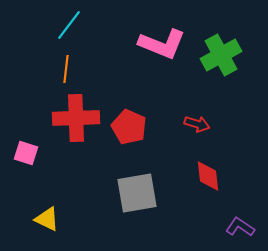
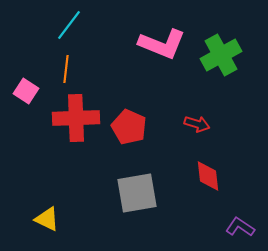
pink square: moved 62 px up; rotated 15 degrees clockwise
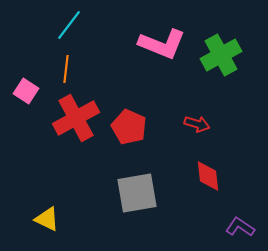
red cross: rotated 27 degrees counterclockwise
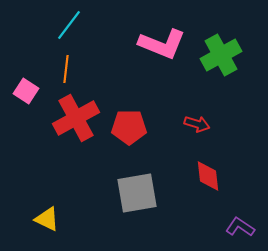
red pentagon: rotated 24 degrees counterclockwise
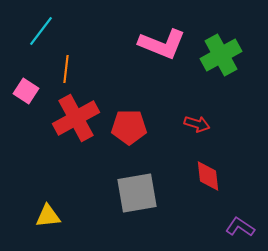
cyan line: moved 28 px left, 6 px down
yellow triangle: moved 1 px right, 3 px up; rotated 32 degrees counterclockwise
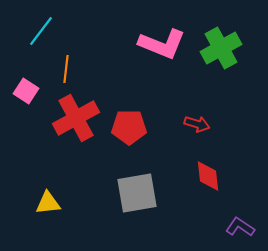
green cross: moved 7 px up
yellow triangle: moved 13 px up
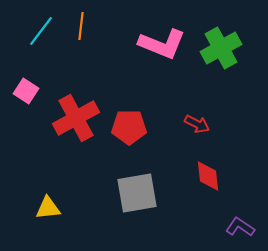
orange line: moved 15 px right, 43 px up
red arrow: rotated 10 degrees clockwise
yellow triangle: moved 5 px down
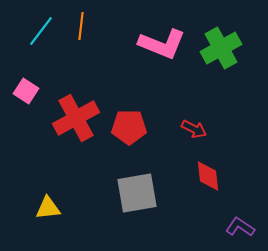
red arrow: moved 3 px left, 5 px down
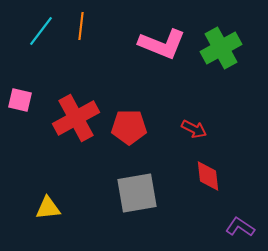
pink square: moved 6 px left, 9 px down; rotated 20 degrees counterclockwise
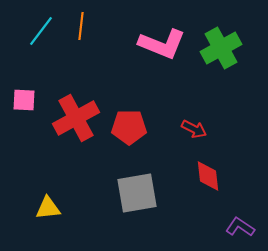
pink square: moved 4 px right; rotated 10 degrees counterclockwise
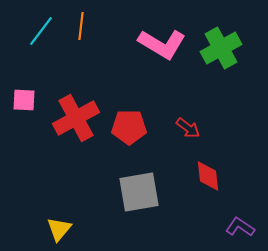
pink L-shape: rotated 9 degrees clockwise
red arrow: moved 6 px left, 1 px up; rotated 10 degrees clockwise
gray square: moved 2 px right, 1 px up
yellow triangle: moved 11 px right, 21 px down; rotated 44 degrees counterclockwise
